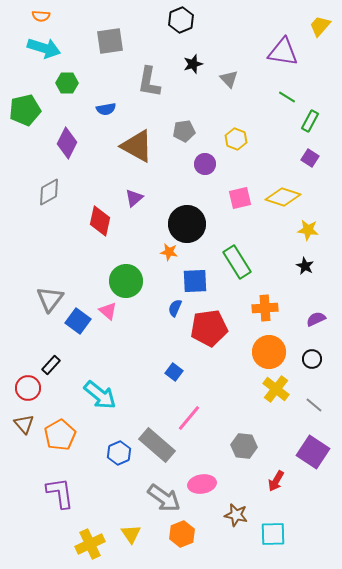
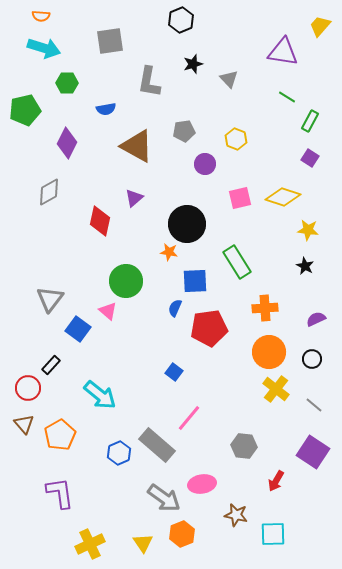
blue square at (78, 321): moved 8 px down
yellow triangle at (131, 534): moved 12 px right, 9 px down
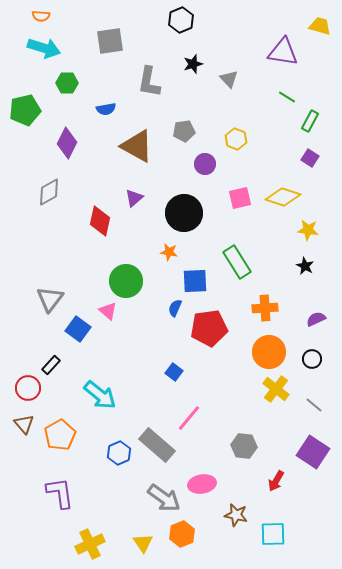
yellow trapezoid at (320, 26): rotated 65 degrees clockwise
black circle at (187, 224): moved 3 px left, 11 px up
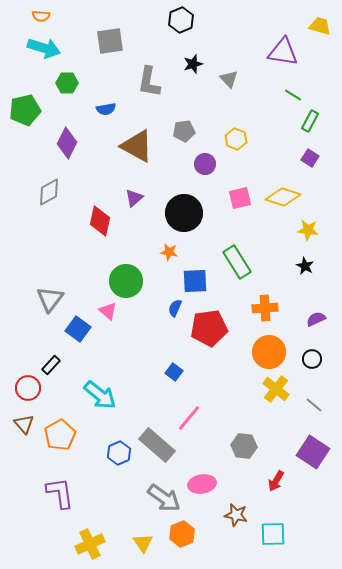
green line at (287, 97): moved 6 px right, 2 px up
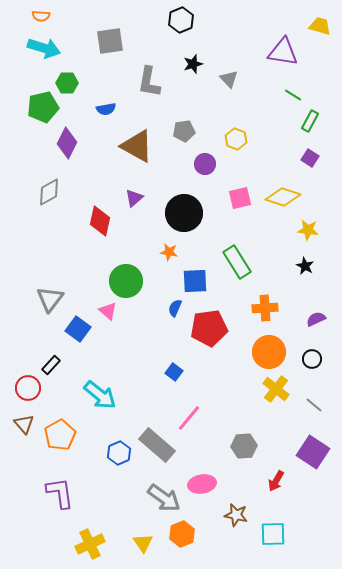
green pentagon at (25, 110): moved 18 px right, 3 px up
gray hexagon at (244, 446): rotated 10 degrees counterclockwise
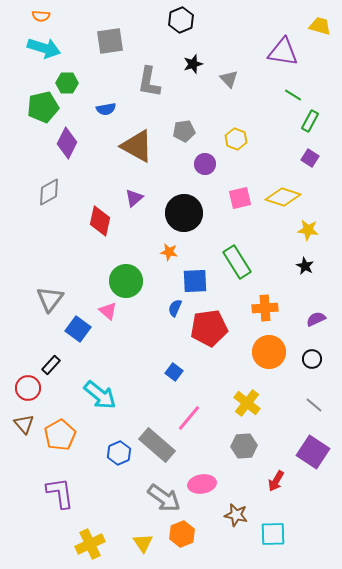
yellow cross at (276, 389): moved 29 px left, 14 px down
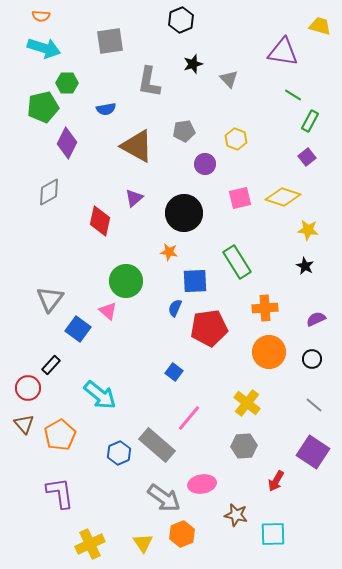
purple square at (310, 158): moved 3 px left, 1 px up; rotated 18 degrees clockwise
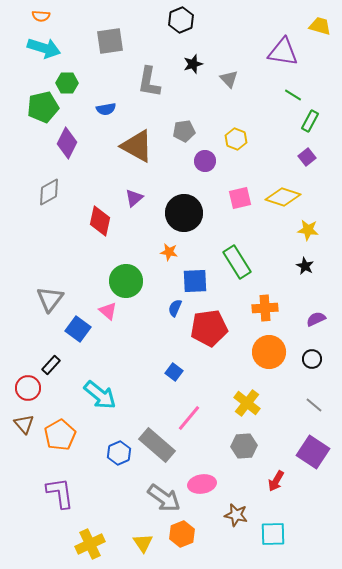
purple circle at (205, 164): moved 3 px up
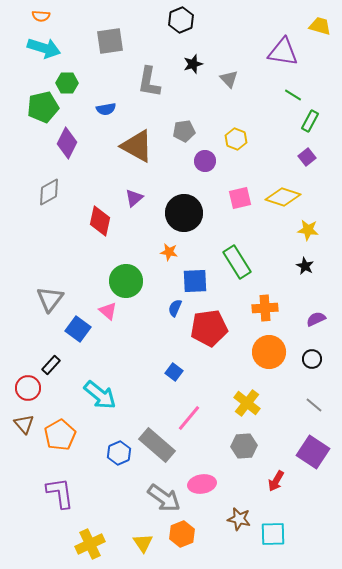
brown star at (236, 515): moved 3 px right, 4 px down
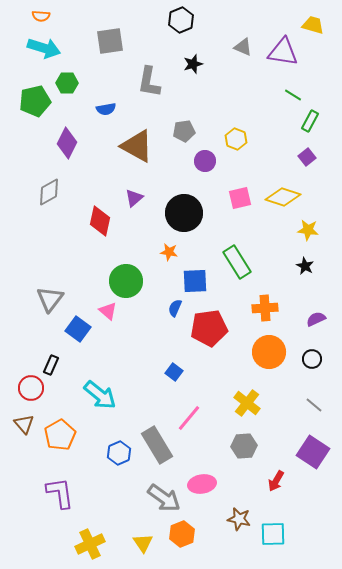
yellow trapezoid at (320, 26): moved 7 px left, 1 px up
gray triangle at (229, 79): moved 14 px right, 32 px up; rotated 24 degrees counterclockwise
green pentagon at (43, 107): moved 8 px left, 6 px up
black rectangle at (51, 365): rotated 18 degrees counterclockwise
red circle at (28, 388): moved 3 px right
gray rectangle at (157, 445): rotated 18 degrees clockwise
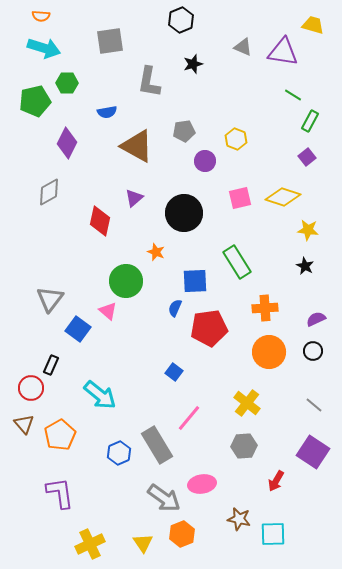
blue semicircle at (106, 109): moved 1 px right, 3 px down
orange star at (169, 252): moved 13 px left; rotated 12 degrees clockwise
black circle at (312, 359): moved 1 px right, 8 px up
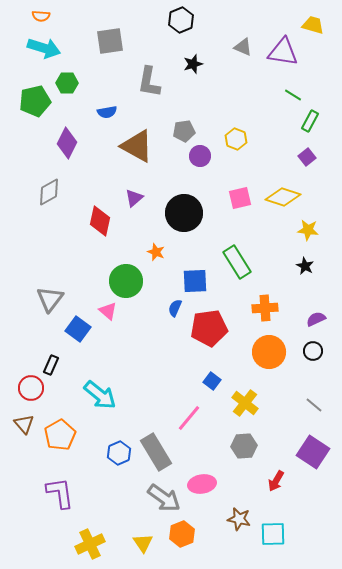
purple circle at (205, 161): moved 5 px left, 5 px up
blue square at (174, 372): moved 38 px right, 9 px down
yellow cross at (247, 403): moved 2 px left
gray rectangle at (157, 445): moved 1 px left, 7 px down
